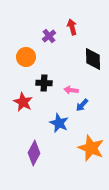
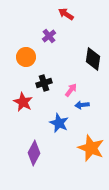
red arrow: moved 6 px left, 13 px up; rotated 42 degrees counterclockwise
black diamond: rotated 10 degrees clockwise
black cross: rotated 21 degrees counterclockwise
pink arrow: rotated 120 degrees clockwise
blue arrow: rotated 40 degrees clockwise
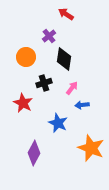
black diamond: moved 29 px left
pink arrow: moved 1 px right, 2 px up
red star: moved 1 px down
blue star: moved 1 px left
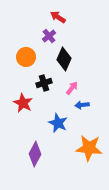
red arrow: moved 8 px left, 3 px down
black diamond: rotated 15 degrees clockwise
orange star: moved 2 px left; rotated 16 degrees counterclockwise
purple diamond: moved 1 px right, 1 px down
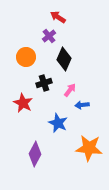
pink arrow: moved 2 px left, 2 px down
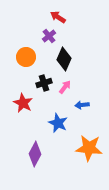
pink arrow: moved 5 px left, 3 px up
